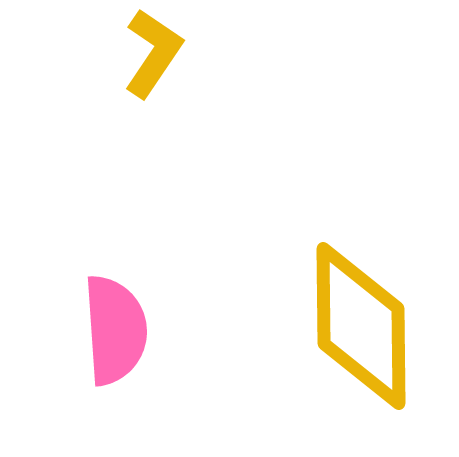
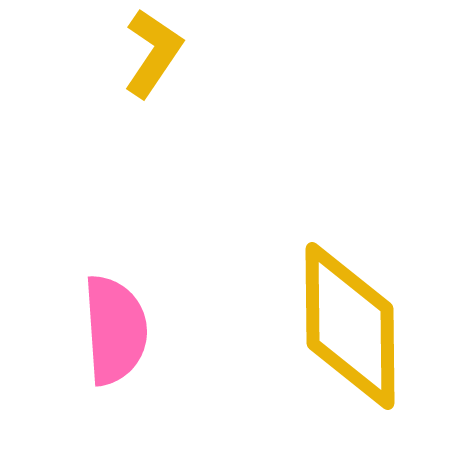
yellow diamond: moved 11 px left
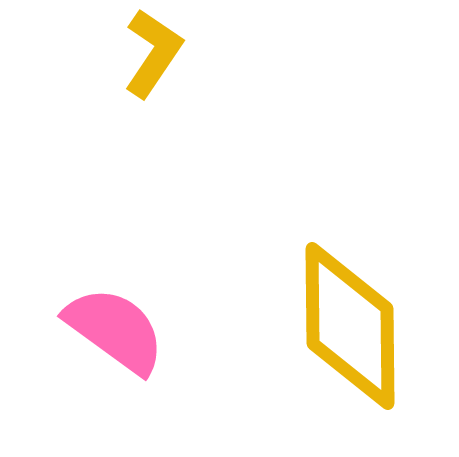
pink semicircle: rotated 50 degrees counterclockwise
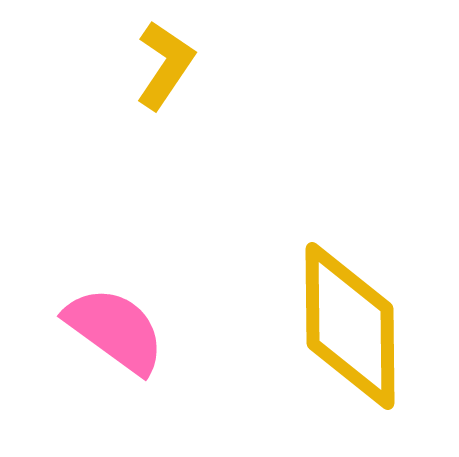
yellow L-shape: moved 12 px right, 12 px down
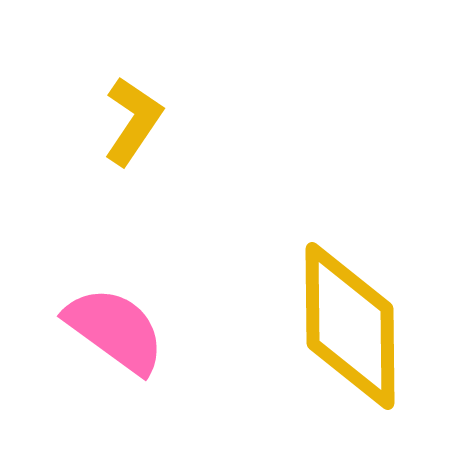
yellow L-shape: moved 32 px left, 56 px down
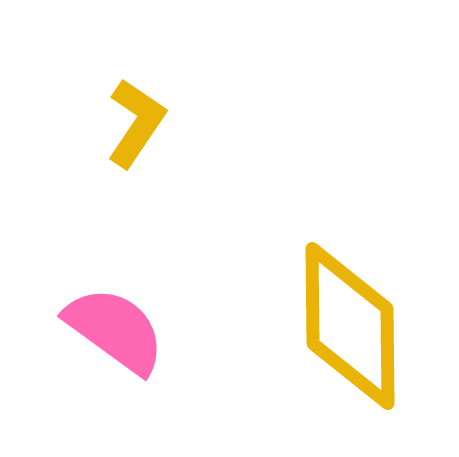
yellow L-shape: moved 3 px right, 2 px down
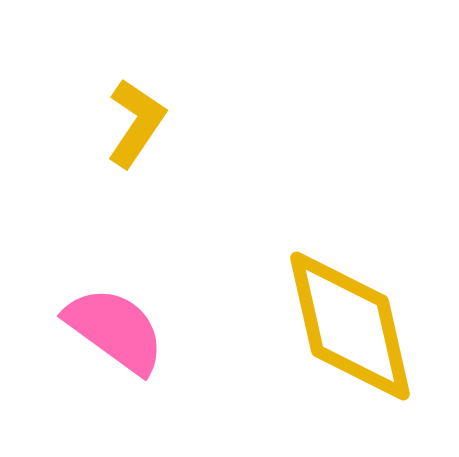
yellow diamond: rotated 12 degrees counterclockwise
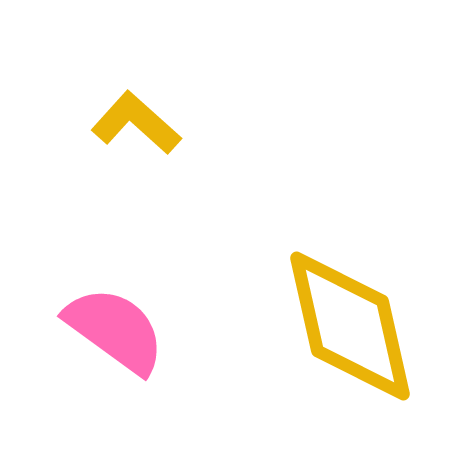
yellow L-shape: rotated 82 degrees counterclockwise
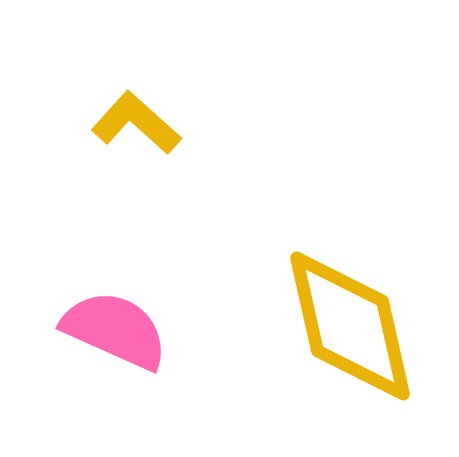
pink semicircle: rotated 12 degrees counterclockwise
